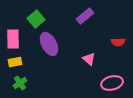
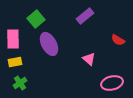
red semicircle: moved 2 px up; rotated 32 degrees clockwise
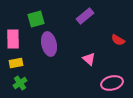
green square: rotated 24 degrees clockwise
purple ellipse: rotated 15 degrees clockwise
yellow rectangle: moved 1 px right, 1 px down
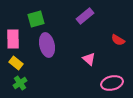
purple ellipse: moved 2 px left, 1 px down
yellow rectangle: rotated 48 degrees clockwise
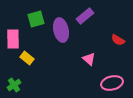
purple ellipse: moved 14 px right, 15 px up
yellow rectangle: moved 11 px right, 5 px up
green cross: moved 6 px left, 2 px down
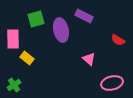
purple rectangle: moved 1 px left; rotated 66 degrees clockwise
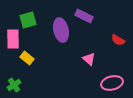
green square: moved 8 px left, 1 px down
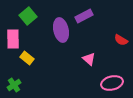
purple rectangle: rotated 54 degrees counterclockwise
green square: moved 4 px up; rotated 24 degrees counterclockwise
red semicircle: moved 3 px right
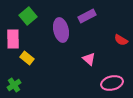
purple rectangle: moved 3 px right
